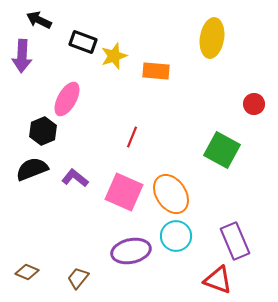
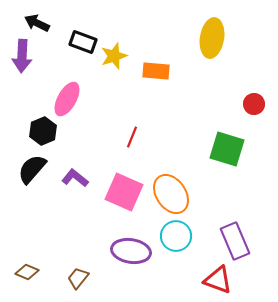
black arrow: moved 2 px left, 3 px down
green square: moved 5 px right, 1 px up; rotated 12 degrees counterclockwise
black semicircle: rotated 28 degrees counterclockwise
purple ellipse: rotated 21 degrees clockwise
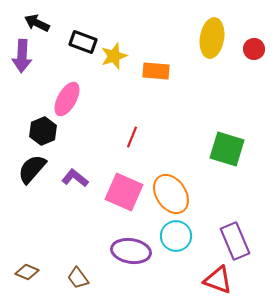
red circle: moved 55 px up
brown trapezoid: rotated 75 degrees counterclockwise
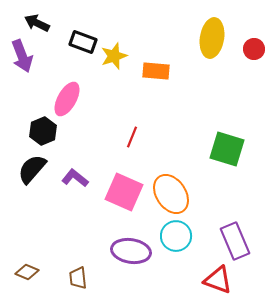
purple arrow: rotated 24 degrees counterclockwise
brown trapezoid: rotated 30 degrees clockwise
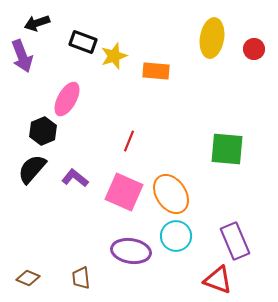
black arrow: rotated 45 degrees counterclockwise
red line: moved 3 px left, 4 px down
green square: rotated 12 degrees counterclockwise
brown diamond: moved 1 px right, 6 px down
brown trapezoid: moved 3 px right
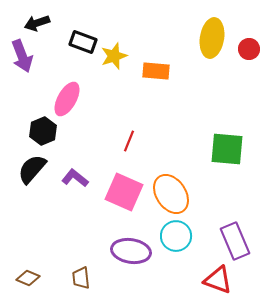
red circle: moved 5 px left
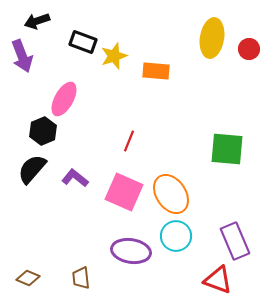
black arrow: moved 2 px up
pink ellipse: moved 3 px left
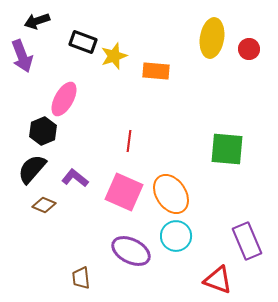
red line: rotated 15 degrees counterclockwise
purple rectangle: moved 12 px right
purple ellipse: rotated 18 degrees clockwise
brown diamond: moved 16 px right, 73 px up
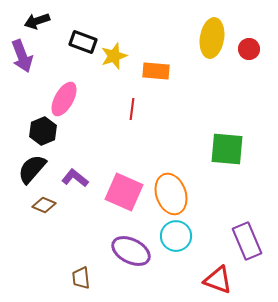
red line: moved 3 px right, 32 px up
orange ellipse: rotated 15 degrees clockwise
